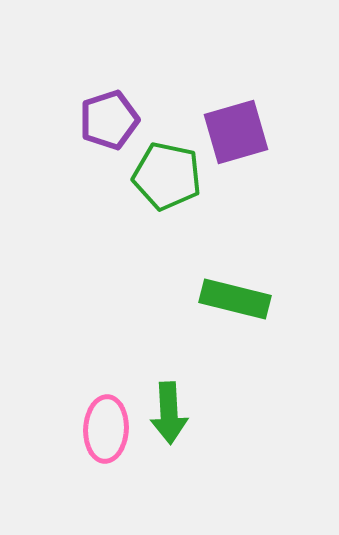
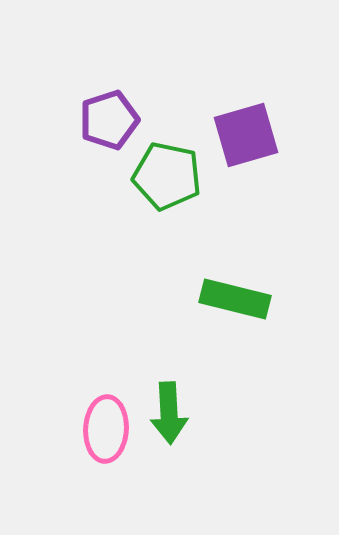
purple square: moved 10 px right, 3 px down
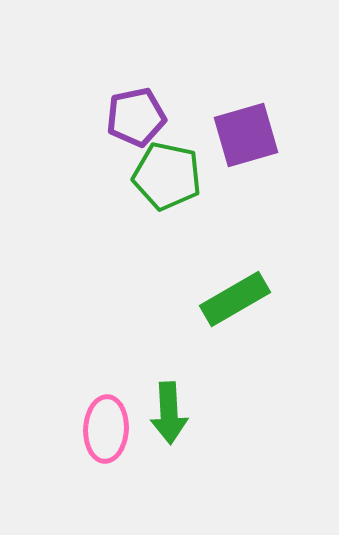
purple pentagon: moved 27 px right, 3 px up; rotated 6 degrees clockwise
green rectangle: rotated 44 degrees counterclockwise
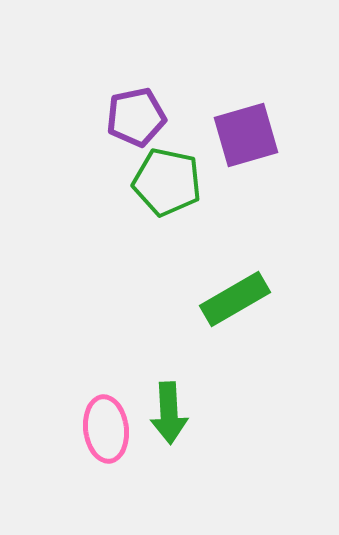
green pentagon: moved 6 px down
pink ellipse: rotated 10 degrees counterclockwise
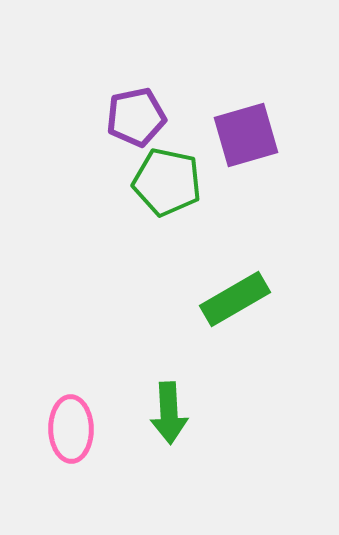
pink ellipse: moved 35 px left; rotated 6 degrees clockwise
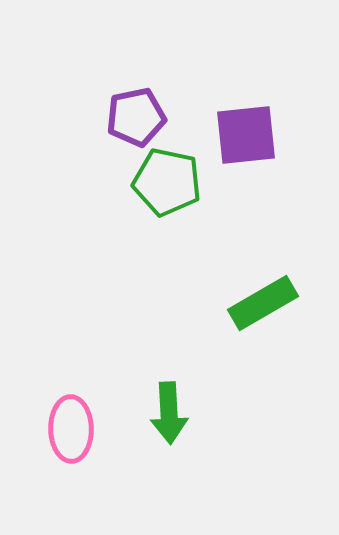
purple square: rotated 10 degrees clockwise
green rectangle: moved 28 px right, 4 px down
